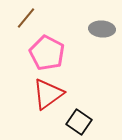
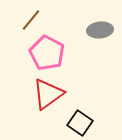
brown line: moved 5 px right, 2 px down
gray ellipse: moved 2 px left, 1 px down; rotated 10 degrees counterclockwise
black square: moved 1 px right, 1 px down
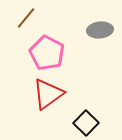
brown line: moved 5 px left, 2 px up
black square: moved 6 px right; rotated 10 degrees clockwise
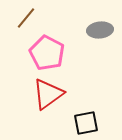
black square: rotated 35 degrees clockwise
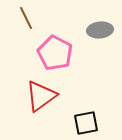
brown line: rotated 65 degrees counterclockwise
pink pentagon: moved 8 px right
red triangle: moved 7 px left, 2 px down
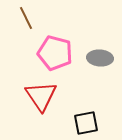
gray ellipse: moved 28 px down; rotated 10 degrees clockwise
pink pentagon: rotated 12 degrees counterclockwise
red triangle: rotated 28 degrees counterclockwise
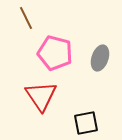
gray ellipse: rotated 75 degrees counterclockwise
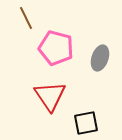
pink pentagon: moved 1 px right, 5 px up
red triangle: moved 9 px right
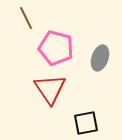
red triangle: moved 7 px up
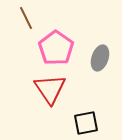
pink pentagon: rotated 20 degrees clockwise
